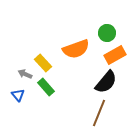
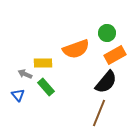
yellow rectangle: rotated 48 degrees counterclockwise
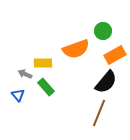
green circle: moved 4 px left, 2 px up
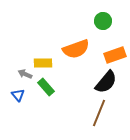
green circle: moved 10 px up
orange rectangle: rotated 10 degrees clockwise
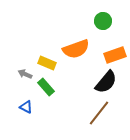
yellow rectangle: moved 4 px right; rotated 24 degrees clockwise
blue triangle: moved 8 px right, 12 px down; rotated 24 degrees counterclockwise
brown line: rotated 16 degrees clockwise
